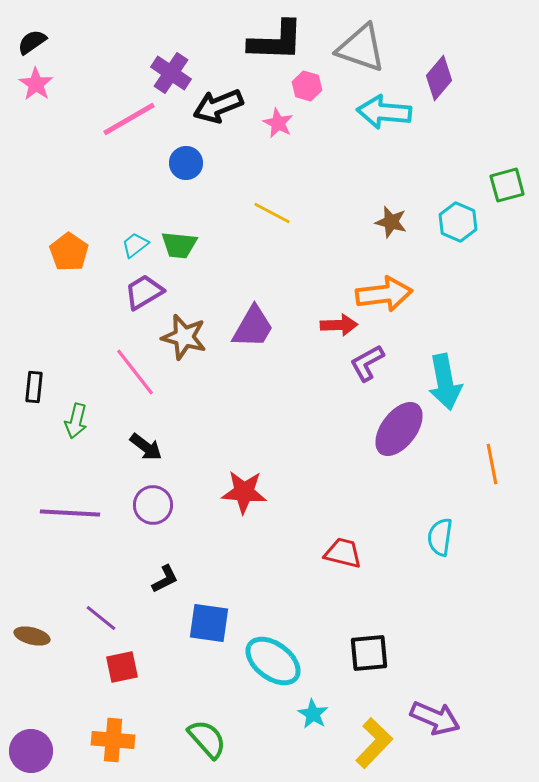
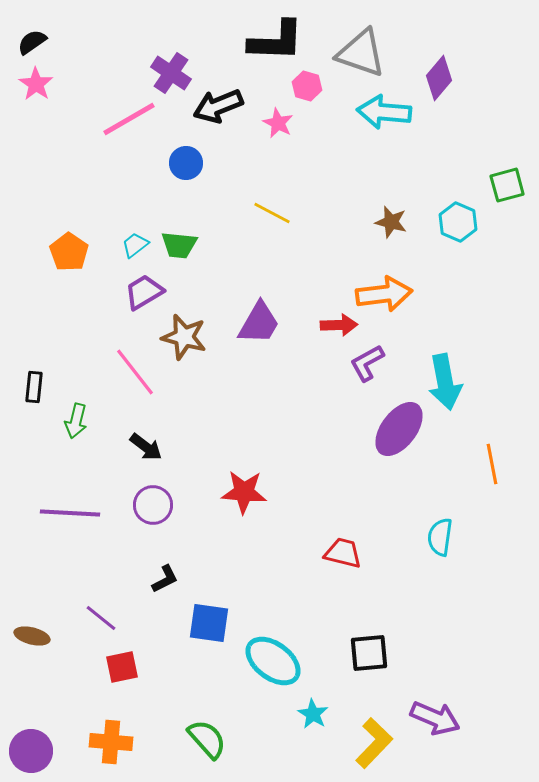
gray triangle at (361, 48): moved 5 px down
purple trapezoid at (253, 327): moved 6 px right, 4 px up
orange cross at (113, 740): moved 2 px left, 2 px down
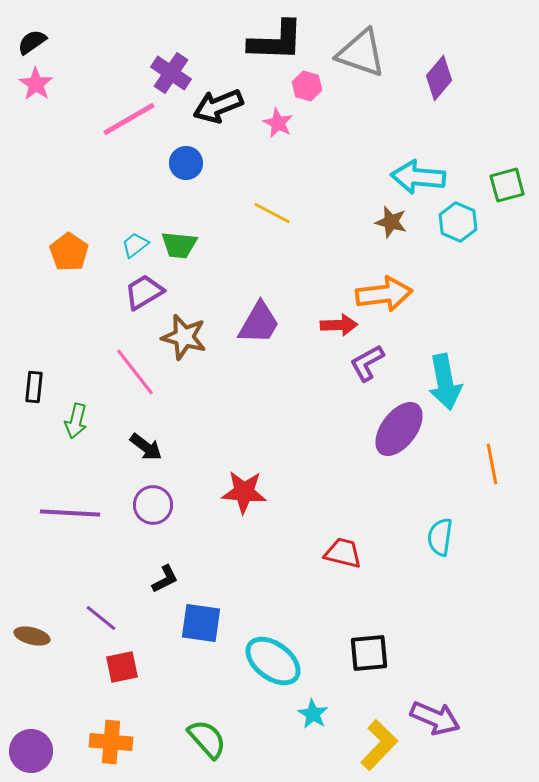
cyan arrow at (384, 112): moved 34 px right, 65 px down
blue square at (209, 623): moved 8 px left
yellow L-shape at (374, 743): moved 5 px right, 2 px down
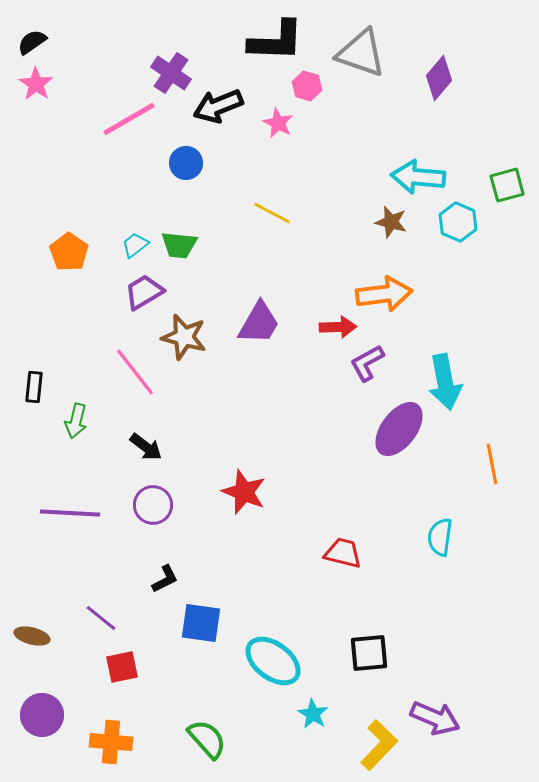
red arrow at (339, 325): moved 1 px left, 2 px down
red star at (244, 492): rotated 18 degrees clockwise
purple circle at (31, 751): moved 11 px right, 36 px up
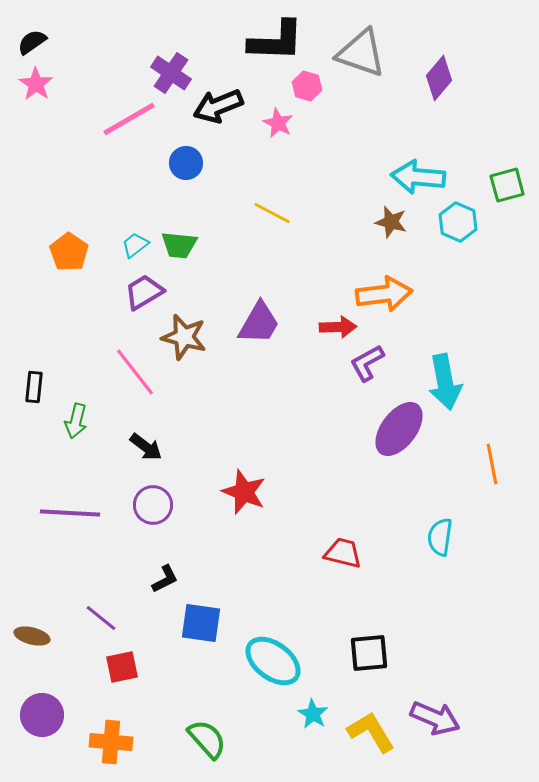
yellow L-shape at (379, 745): moved 8 px left, 13 px up; rotated 75 degrees counterclockwise
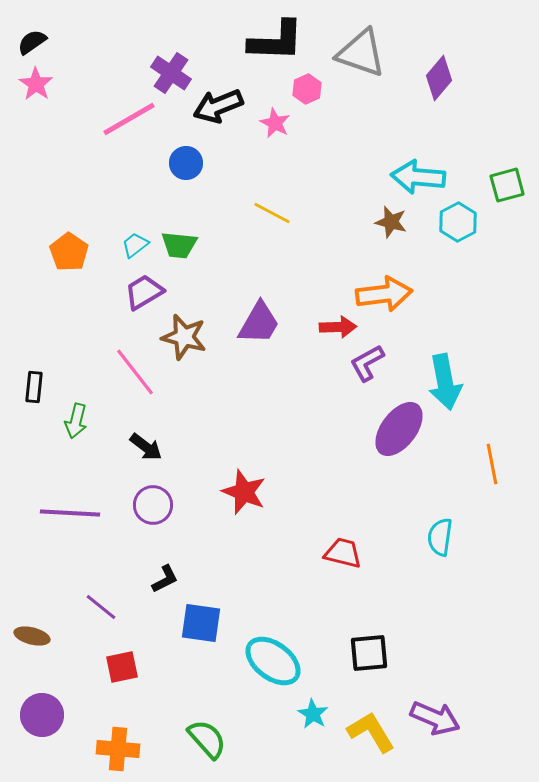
pink hexagon at (307, 86): moved 3 px down; rotated 20 degrees clockwise
pink star at (278, 123): moved 3 px left
cyan hexagon at (458, 222): rotated 9 degrees clockwise
purple line at (101, 618): moved 11 px up
orange cross at (111, 742): moved 7 px right, 7 px down
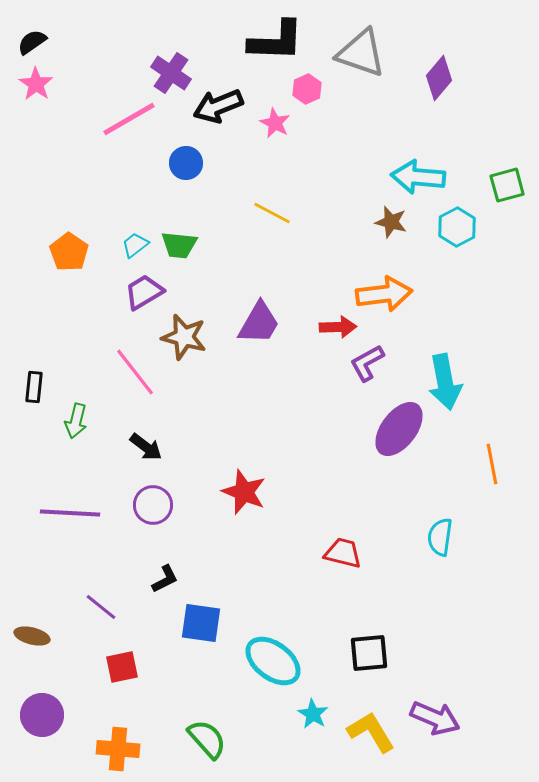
cyan hexagon at (458, 222): moved 1 px left, 5 px down
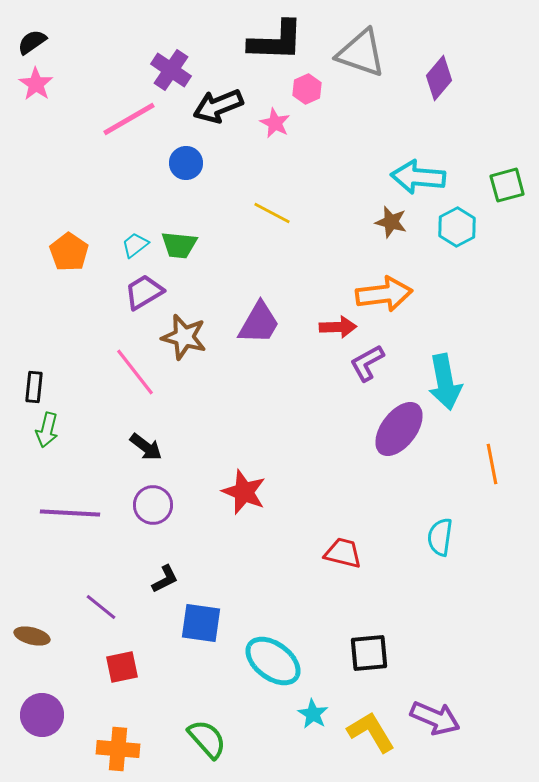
purple cross at (171, 73): moved 3 px up
green arrow at (76, 421): moved 29 px left, 9 px down
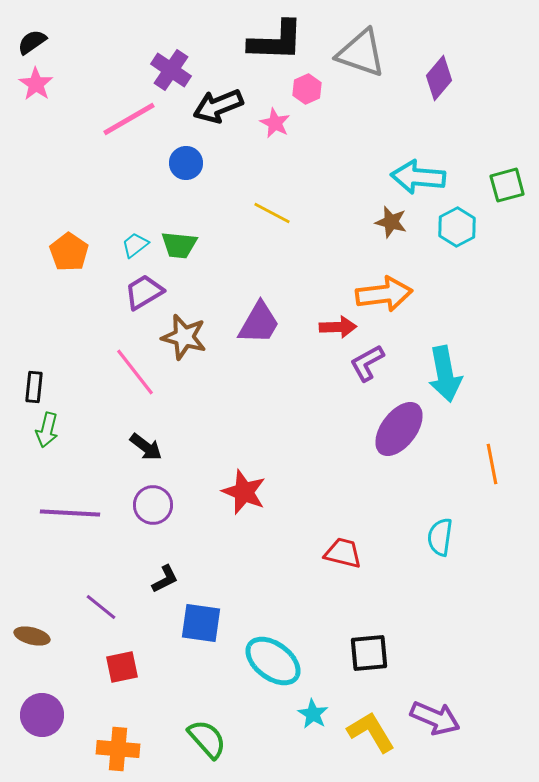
cyan arrow at (445, 382): moved 8 px up
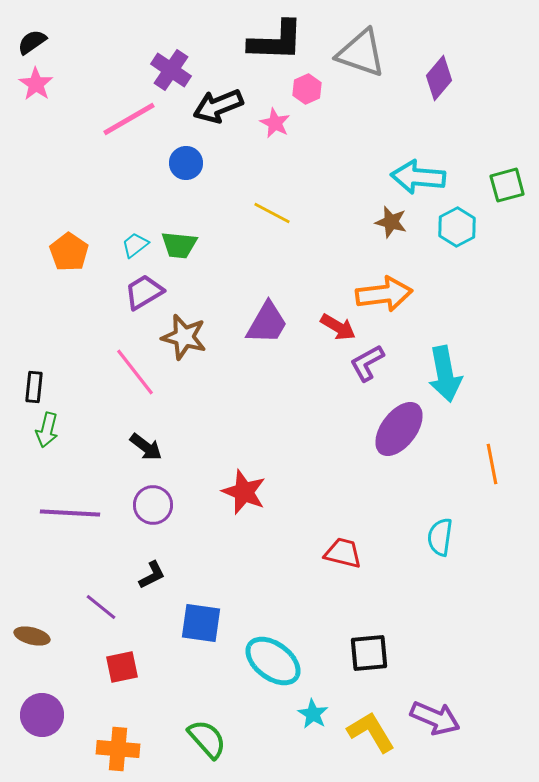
purple trapezoid at (259, 323): moved 8 px right
red arrow at (338, 327): rotated 33 degrees clockwise
black L-shape at (165, 579): moved 13 px left, 4 px up
